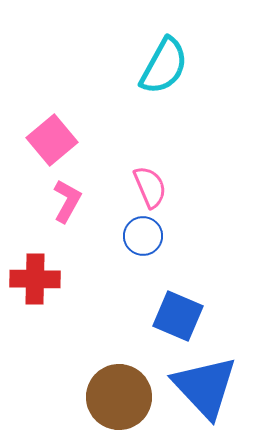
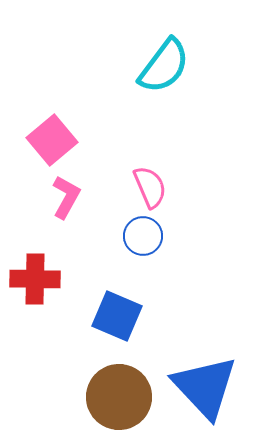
cyan semicircle: rotated 8 degrees clockwise
pink L-shape: moved 1 px left, 4 px up
blue square: moved 61 px left
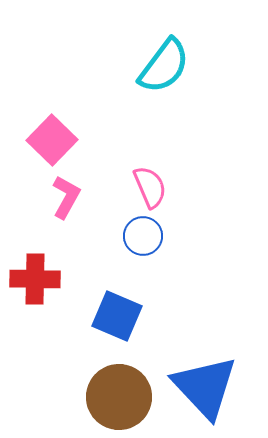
pink square: rotated 6 degrees counterclockwise
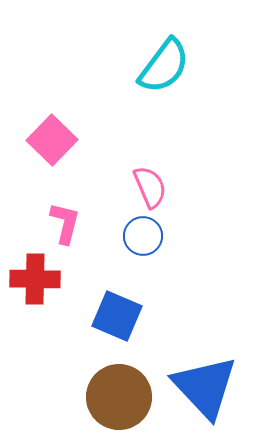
pink L-shape: moved 1 px left, 26 px down; rotated 15 degrees counterclockwise
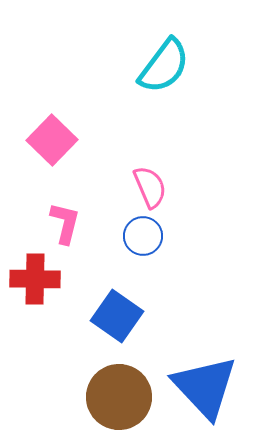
blue square: rotated 12 degrees clockwise
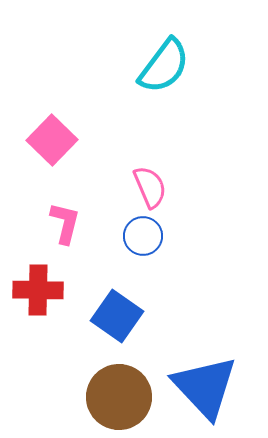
red cross: moved 3 px right, 11 px down
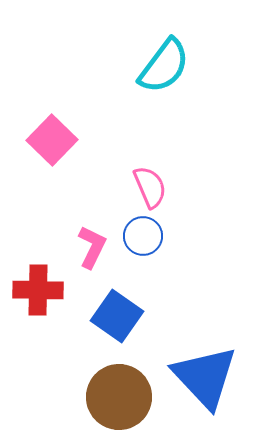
pink L-shape: moved 27 px right, 24 px down; rotated 12 degrees clockwise
blue triangle: moved 10 px up
